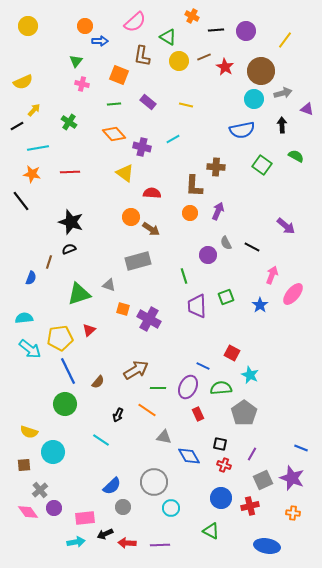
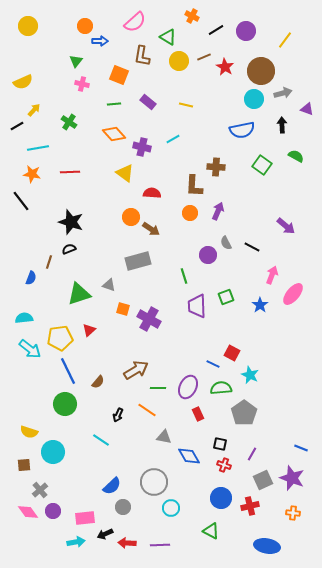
black line at (216, 30): rotated 28 degrees counterclockwise
blue line at (203, 366): moved 10 px right, 2 px up
purple circle at (54, 508): moved 1 px left, 3 px down
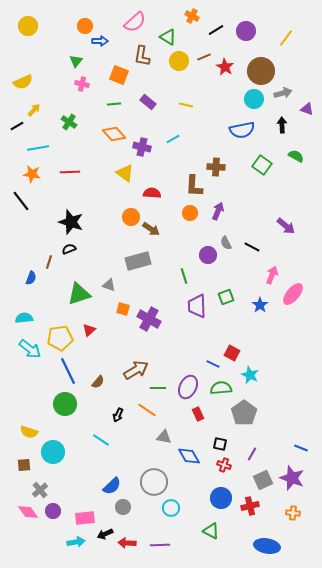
yellow line at (285, 40): moved 1 px right, 2 px up
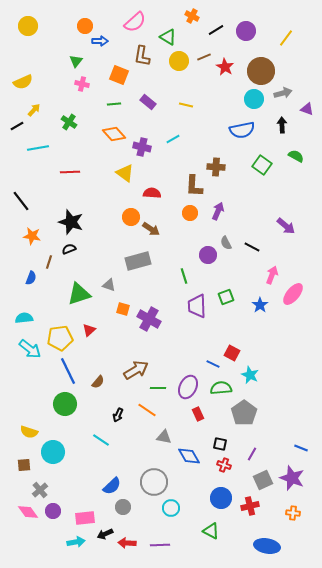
orange star at (32, 174): moved 62 px down
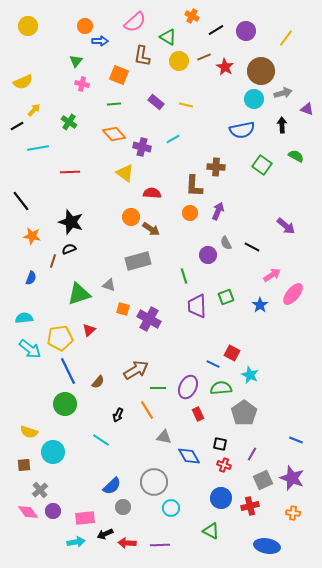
purple rectangle at (148, 102): moved 8 px right
brown line at (49, 262): moved 4 px right, 1 px up
pink arrow at (272, 275): rotated 36 degrees clockwise
orange line at (147, 410): rotated 24 degrees clockwise
blue line at (301, 448): moved 5 px left, 8 px up
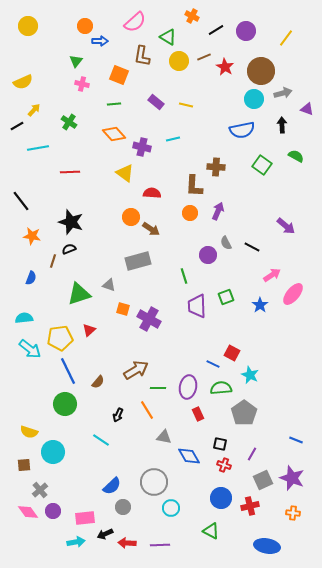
cyan line at (173, 139): rotated 16 degrees clockwise
purple ellipse at (188, 387): rotated 15 degrees counterclockwise
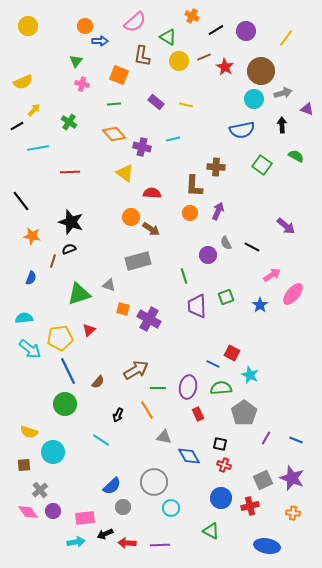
purple line at (252, 454): moved 14 px right, 16 px up
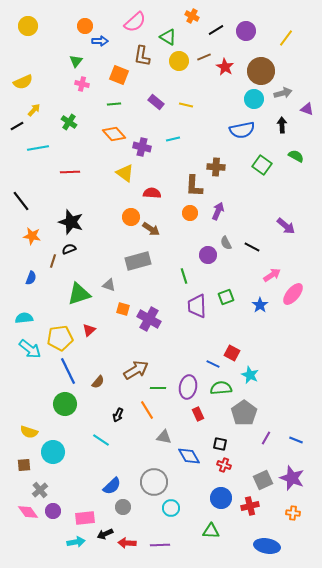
green triangle at (211, 531): rotated 24 degrees counterclockwise
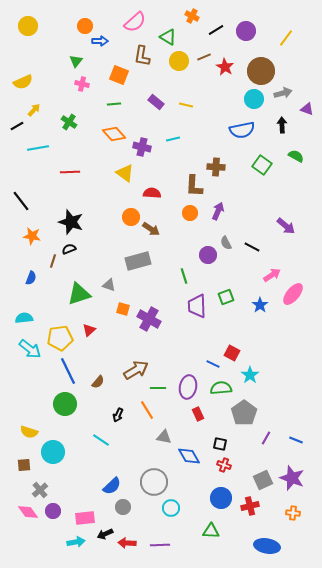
cyan star at (250, 375): rotated 12 degrees clockwise
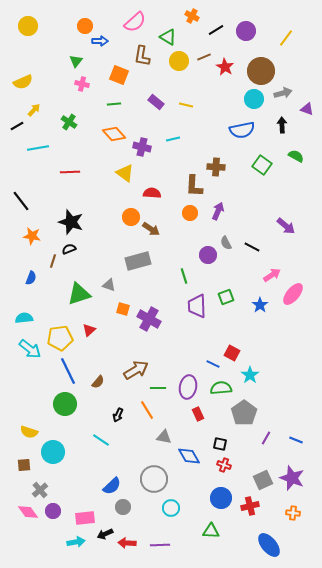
gray circle at (154, 482): moved 3 px up
blue ellipse at (267, 546): moved 2 px right, 1 px up; rotated 40 degrees clockwise
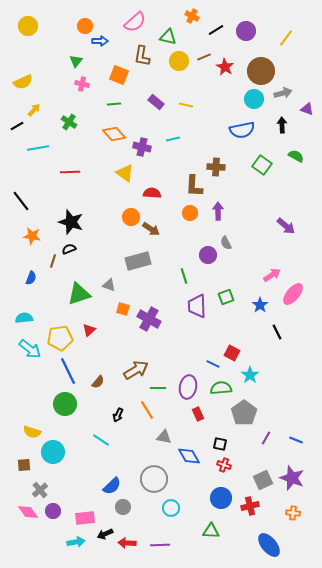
green triangle at (168, 37): rotated 18 degrees counterclockwise
purple arrow at (218, 211): rotated 24 degrees counterclockwise
black line at (252, 247): moved 25 px right, 85 px down; rotated 35 degrees clockwise
yellow semicircle at (29, 432): moved 3 px right
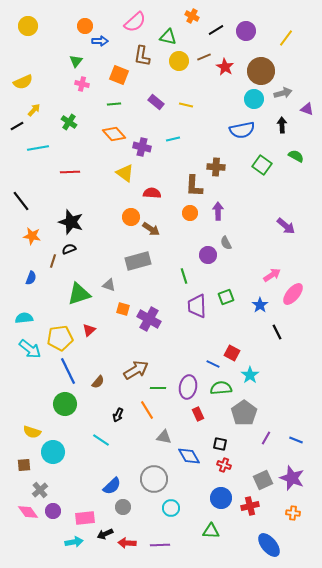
cyan arrow at (76, 542): moved 2 px left
